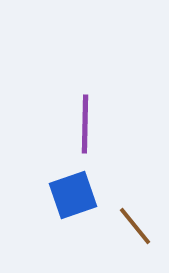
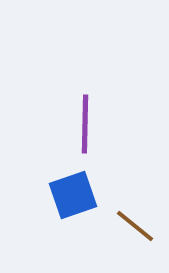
brown line: rotated 12 degrees counterclockwise
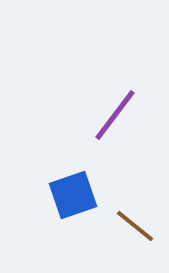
purple line: moved 30 px right, 9 px up; rotated 36 degrees clockwise
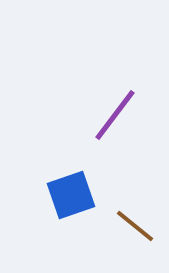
blue square: moved 2 px left
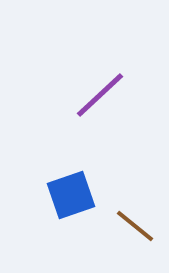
purple line: moved 15 px left, 20 px up; rotated 10 degrees clockwise
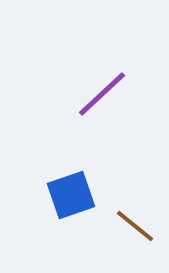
purple line: moved 2 px right, 1 px up
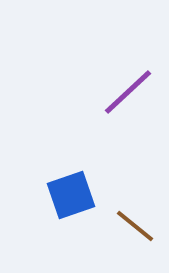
purple line: moved 26 px right, 2 px up
